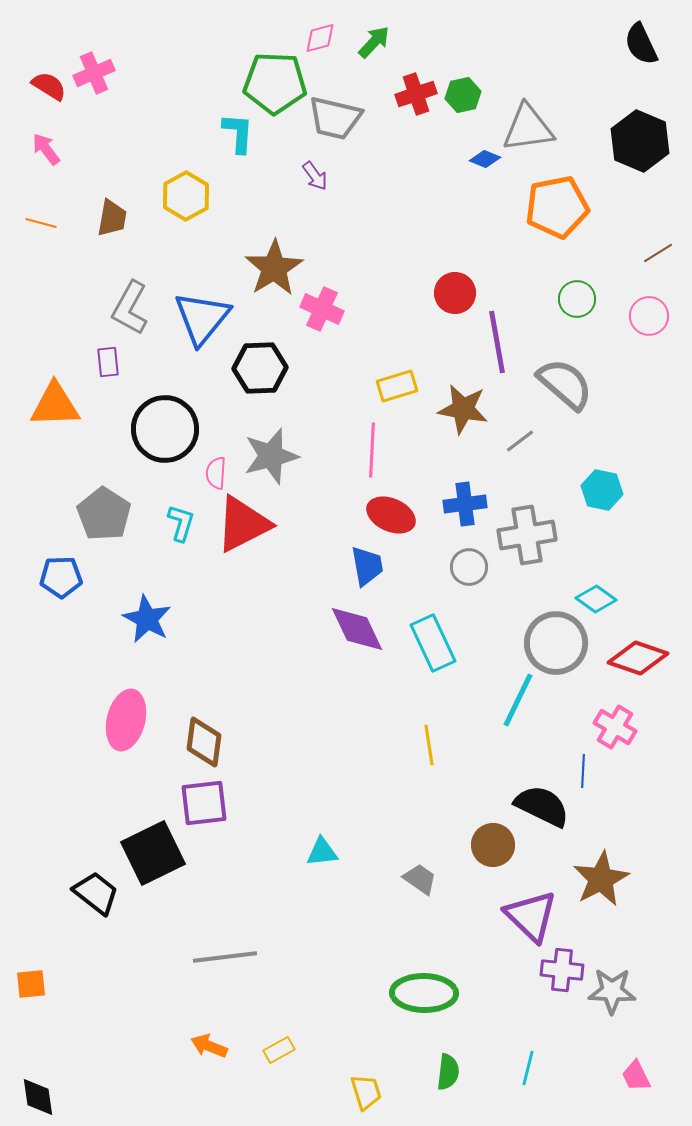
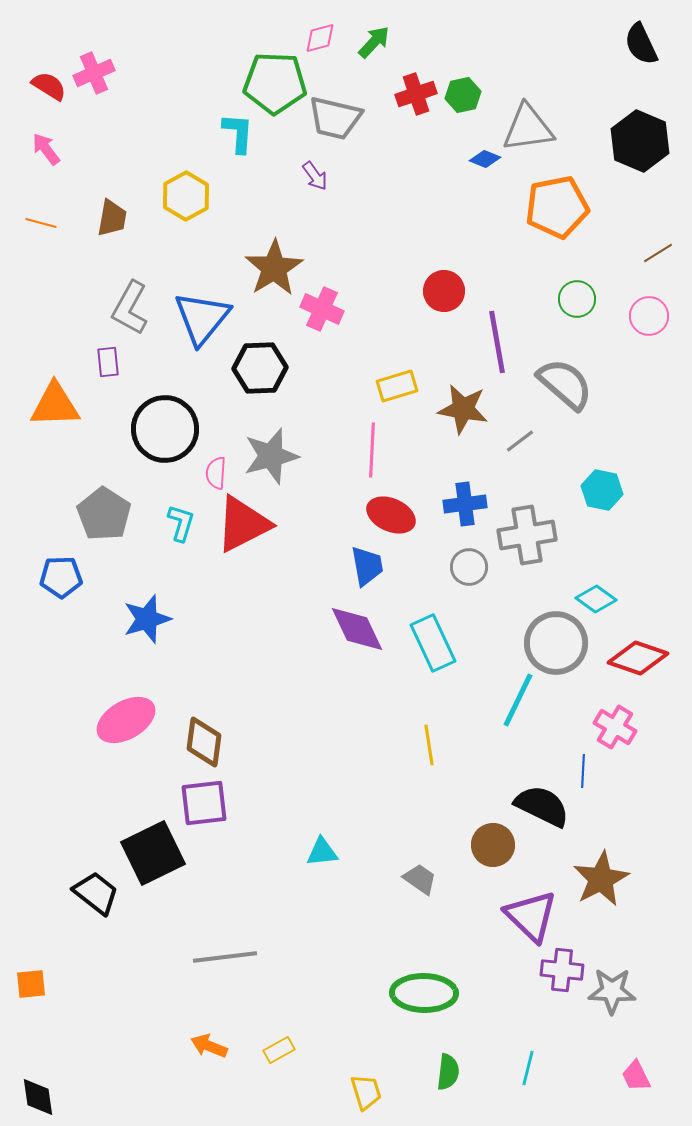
red circle at (455, 293): moved 11 px left, 2 px up
blue star at (147, 619): rotated 27 degrees clockwise
pink ellipse at (126, 720): rotated 46 degrees clockwise
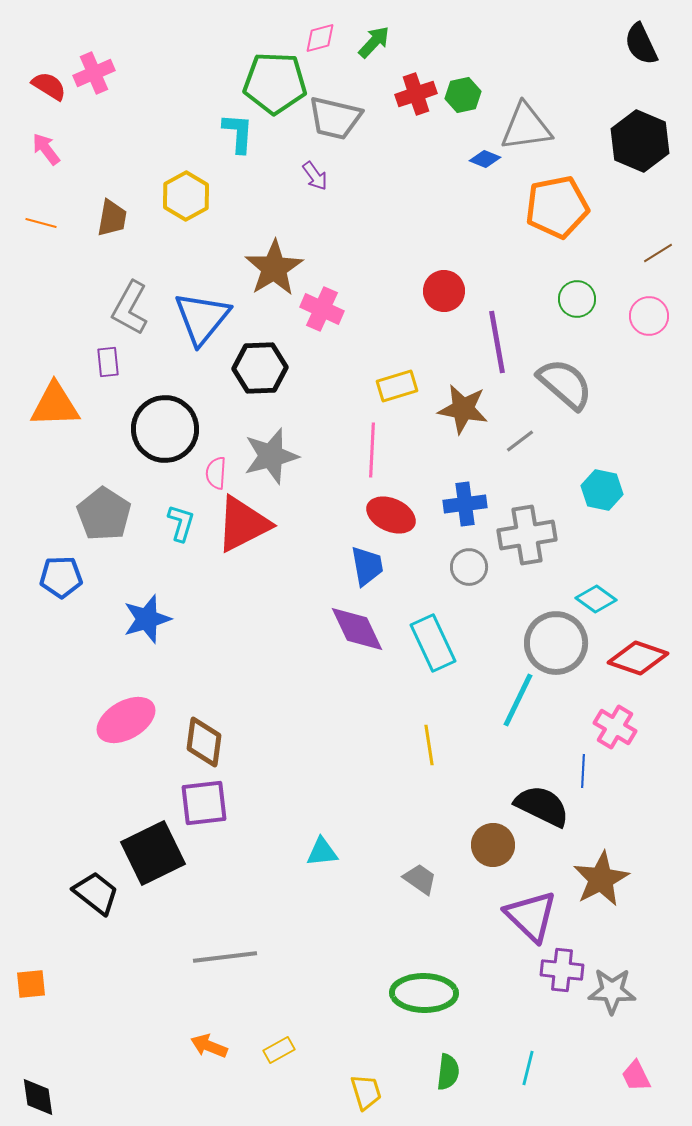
gray triangle at (528, 128): moved 2 px left, 1 px up
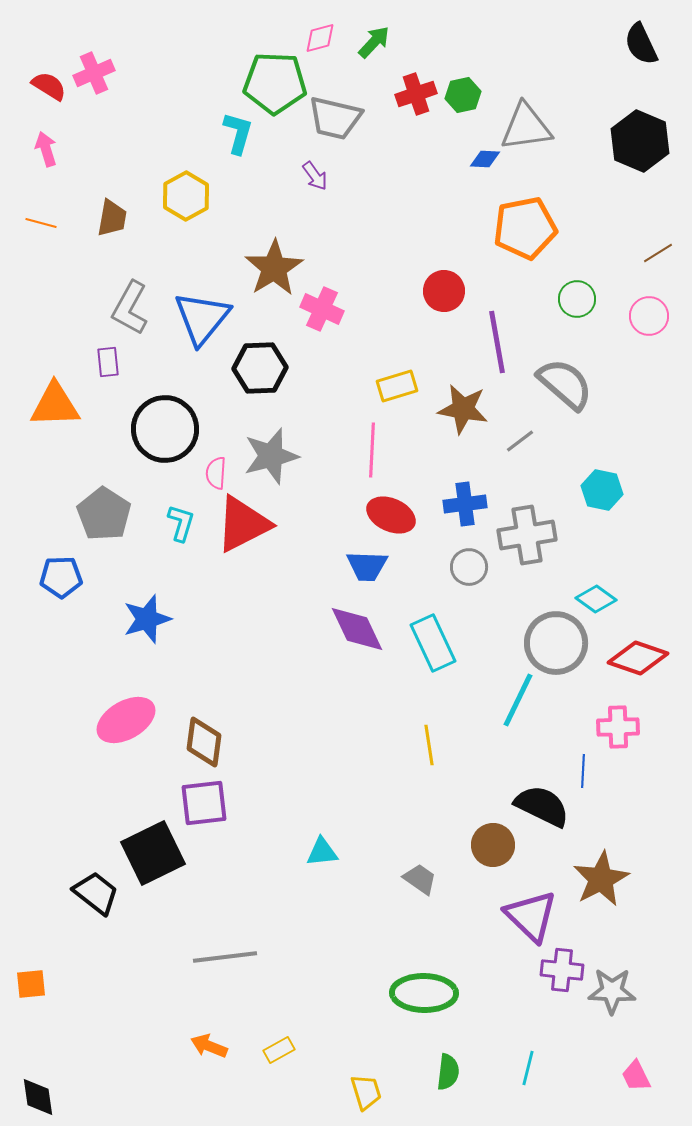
cyan L-shape at (238, 133): rotated 12 degrees clockwise
pink arrow at (46, 149): rotated 20 degrees clockwise
blue diamond at (485, 159): rotated 20 degrees counterclockwise
orange pentagon at (557, 207): moved 32 px left, 21 px down
blue trapezoid at (367, 566): rotated 102 degrees clockwise
pink cross at (615, 727): moved 3 px right; rotated 33 degrees counterclockwise
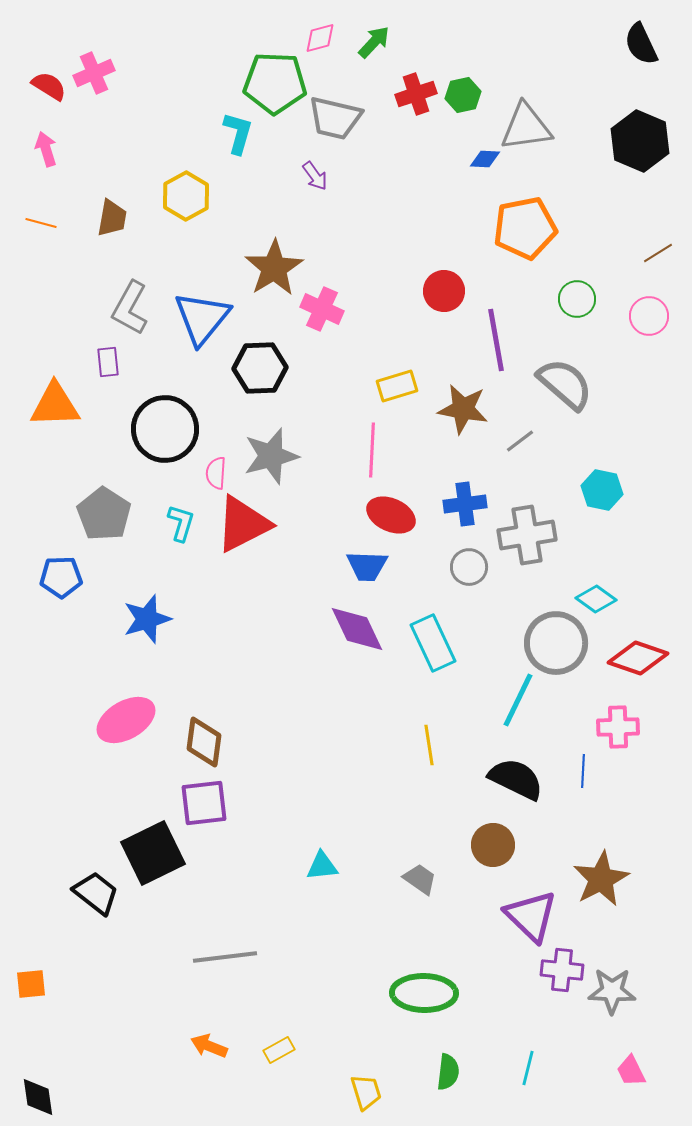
purple line at (497, 342): moved 1 px left, 2 px up
black semicircle at (542, 806): moved 26 px left, 27 px up
cyan triangle at (322, 852): moved 14 px down
pink trapezoid at (636, 1076): moved 5 px left, 5 px up
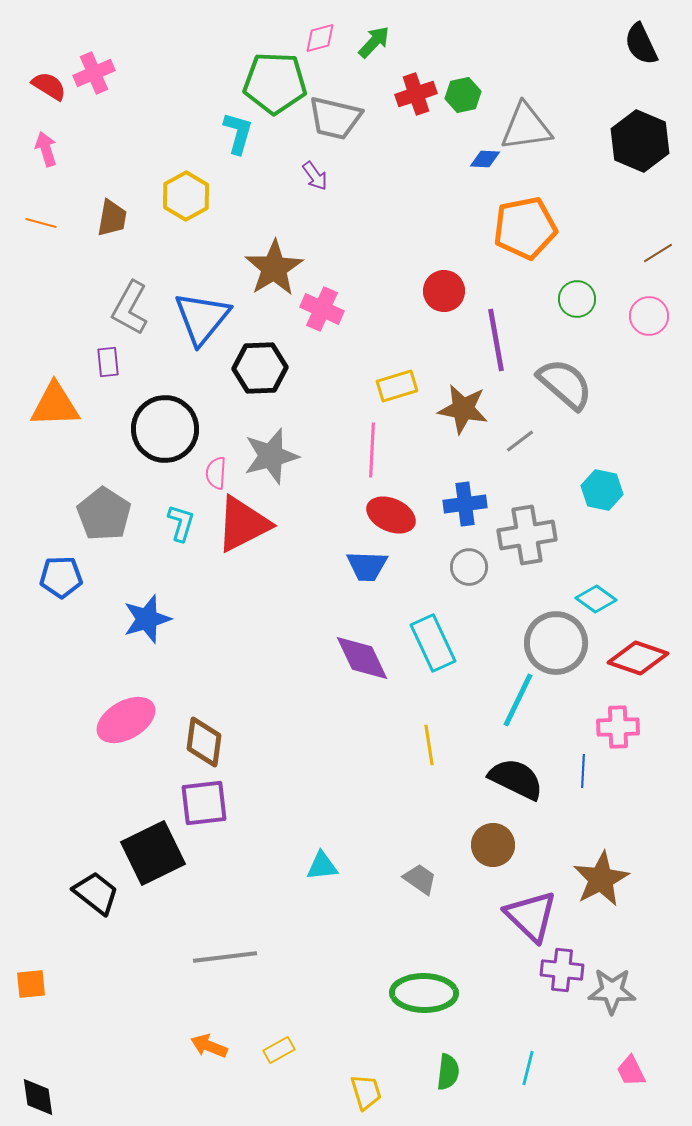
purple diamond at (357, 629): moved 5 px right, 29 px down
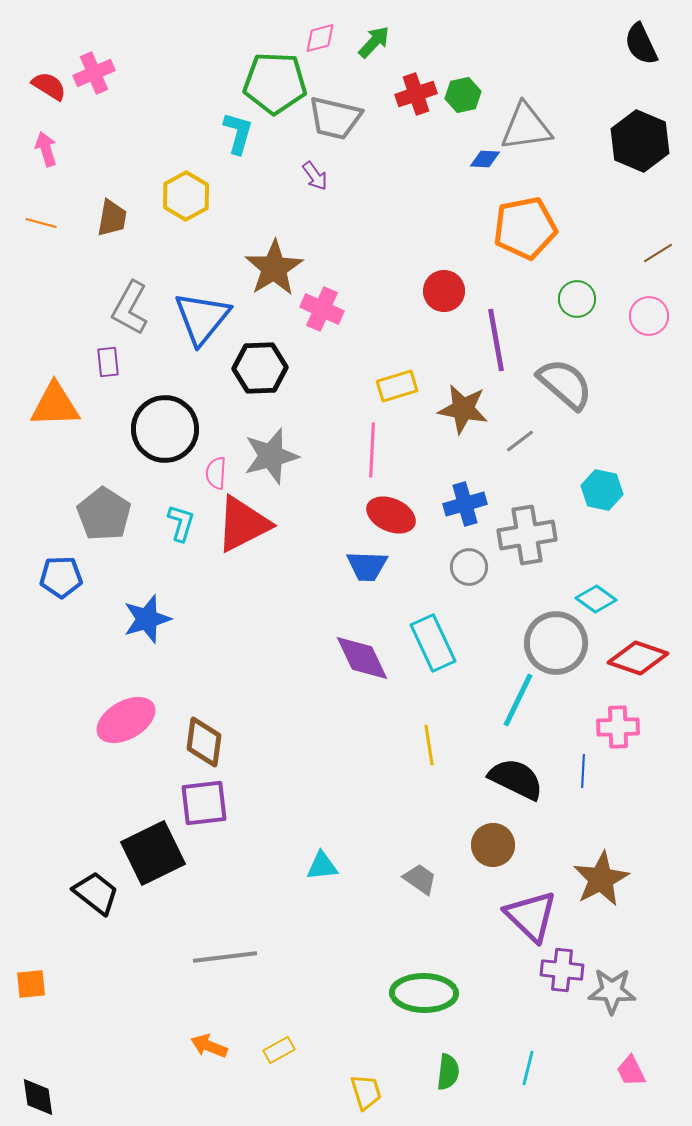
blue cross at (465, 504): rotated 9 degrees counterclockwise
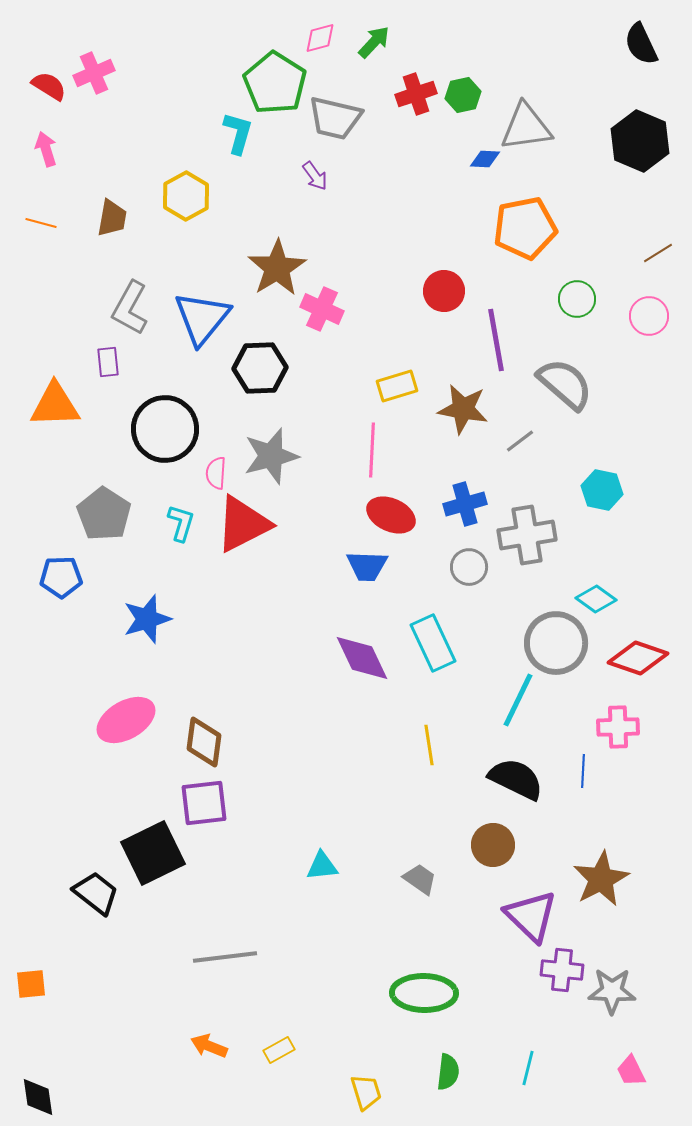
green pentagon at (275, 83): rotated 30 degrees clockwise
brown star at (274, 268): moved 3 px right
